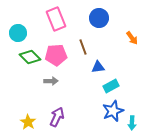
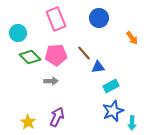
brown line: moved 1 px right, 6 px down; rotated 21 degrees counterclockwise
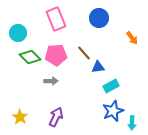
purple arrow: moved 1 px left
yellow star: moved 8 px left, 5 px up
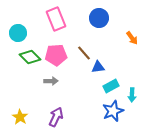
cyan arrow: moved 28 px up
